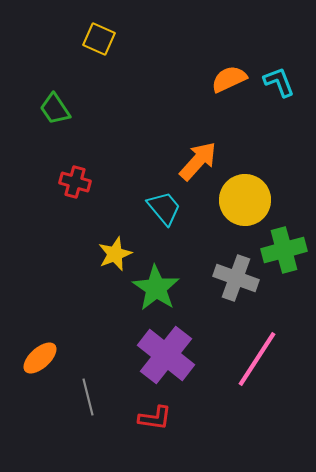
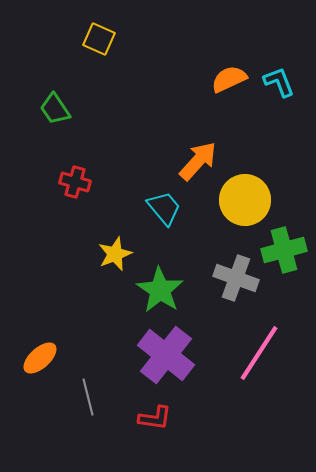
green star: moved 4 px right, 2 px down
pink line: moved 2 px right, 6 px up
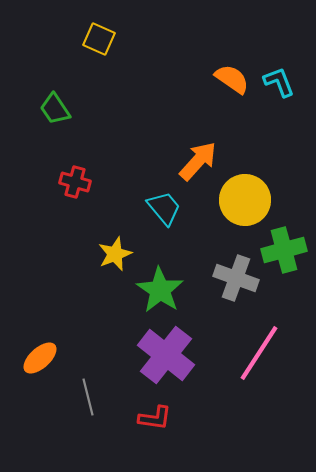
orange semicircle: moved 3 px right; rotated 60 degrees clockwise
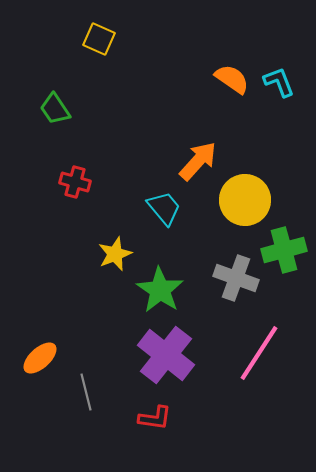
gray line: moved 2 px left, 5 px up
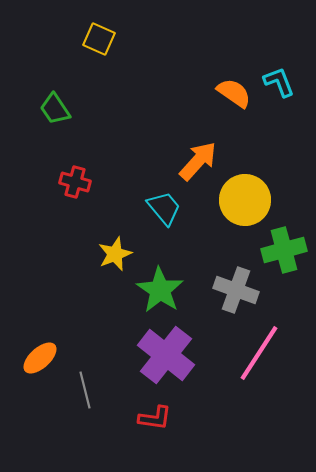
orange semicircle: moved 2 px right, 14 px down
gray cross: moved 12 px down
gray line: moved 1 px left, 2 px up
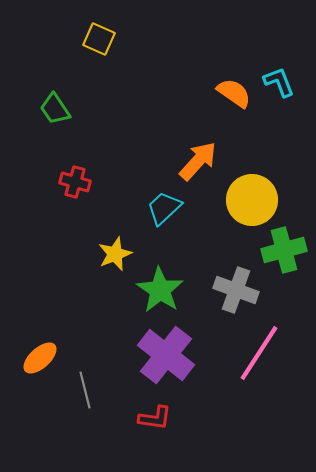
yellow circle: moved 7 px right
cyan trapezoid: rotated 93 degrees counterclockwise
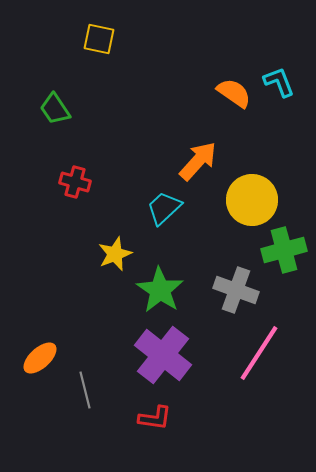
yellow square: rotated 12 degrees counterclockwise
purple cross: moved 3 px left
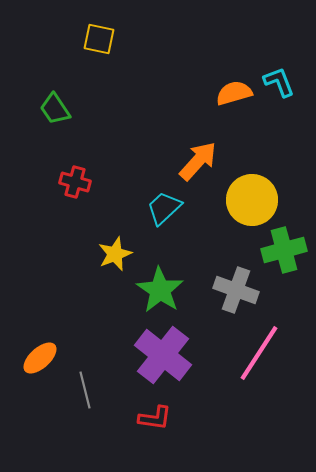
orange semicircle: rotated 51 degrees counterclockwise
